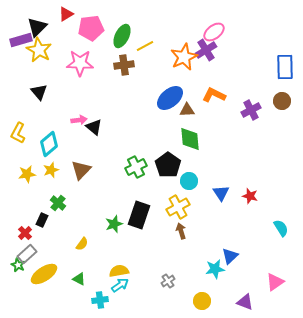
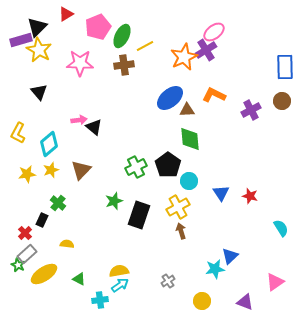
pink pentagon at (91, 28): moved 7 px right, 1 px up; rotated 15 degrees counterclockwise
green star at (114, 224): moved 23 px up
yellow semicircle at (82, 244): moved 15 px left; rotated 120 degrees counterclockwise
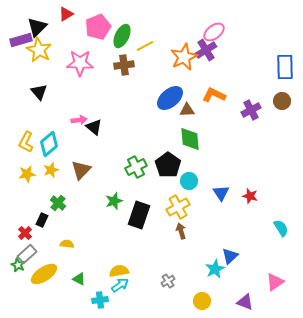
yellow L-shape at (18, 133): moved 8 px right, 9 px down
cyan star at (215, 269): rotated 18 degrees counterclockwise
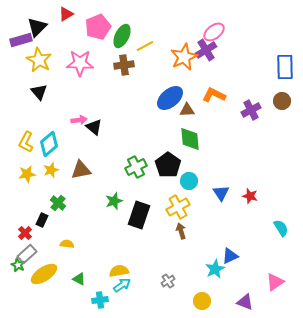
yellow star at (39, 50): moved 10 px down
brown triangle at (81, 170): rotated 35 degrees clockwise
blue triangle at (230, 256): rotated 18 degrees clockwise
cyan arrow at (120, 285): moved 2 px right
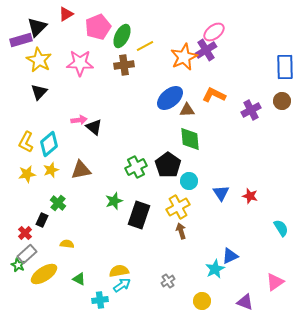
black triangle at (39, 92): rotated 24 degrees clockwise
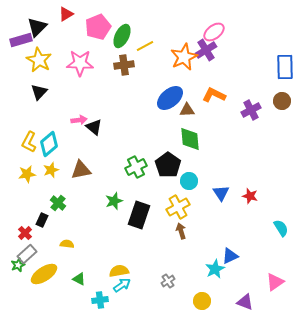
yellow L-shape at (26, 142): moved 3 px right
green star at (18, 265): rotated 24 degrees clockwise
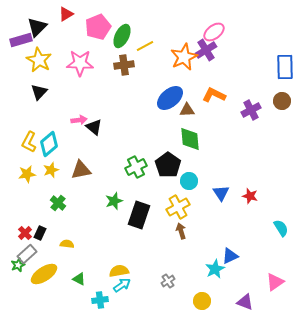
black rectangle at (42, 220): moved 2 px left, 13 px down
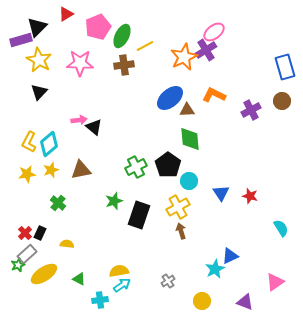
blue rectangle at (285, 67): rotated 15 degrees counterclockwise
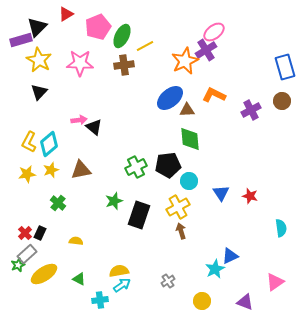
orange star at (184, 57): moved 1 px right, 4 px down
black pentagon at (168, 165): rotated 30 degrees clockwise
cyan semicircle at (281, 228): rotated 24 degrees clockwise
yellow semicircle at (67, 244): moved 9 px right, 3 px up
